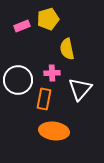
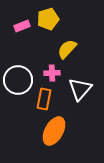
yellow semicircle: rotated 55 degrees clockwise
orange ellipse: rotated 68 degrees counterclockwise
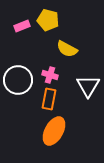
yellow pentagon: moved 1 px down; rotated 30 degrees clockwise
yellow semicircle: rotated 105 degrees counterclockwise
pink cross: moved 2 px left, 2 px down; rotated 21 degrees clockwise
white triangle: moved 8 px right, 3 px up; rotated 10 degrees counterclockwise
orange rectangle: moved 5 px right
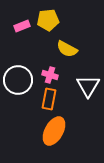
yellow pentagon: rotated 20 degrees counterclockwise
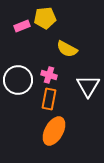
yellow pentagon: moved 3 px left, 2 px up
pink cross: moved 1 px left
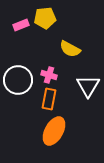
pink rectangle: moved 1 px left, 1 px up
yellow semicircle: moved 3 px right
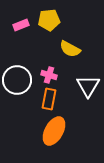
yellow pentagon: moved 4 px right, 2 px down
white circle: moved 1 px left
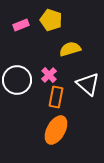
yellow pentagon: moved 2 px right; rotated 25 degrees clockwise
yellow semicircle: rotated 135 degrees clockwise
pink cross: rotated 28 degrees clockwise
white triangle: moved 2 px up; rotated 20 degrees counterclockwise
orange rectangle: moved 7 px right, 2 px up
orange ellipse: moved 2 px right, 1 px up
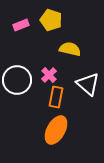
yellow semicircle: rotated 30 degrees clockwise
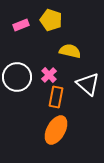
yellow semicircle: moved 2 px down
white circle: moved 3 px up
